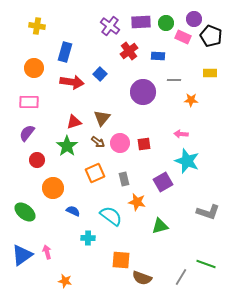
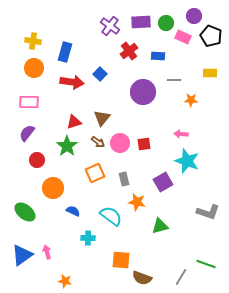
purple circle at (194, 19): moved 3 px up
yellow cross at (37, 26): moved 4 px left, 15 px down
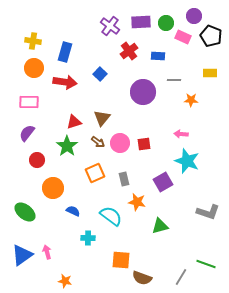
red arrow at (72, 82): moved 7 px left
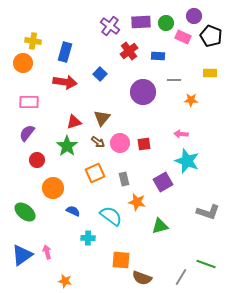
orange circle at (34, 68): moved 11 px left, 5 px up
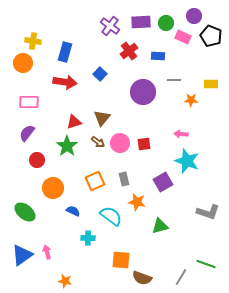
yellow rectangle at (210, 73): moved 1 px right, 11 px down
orange square at (95, 173): moved 8 px down
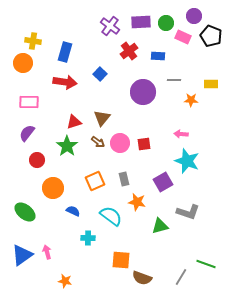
gray L-shape at (208, 212): moved 20 px left
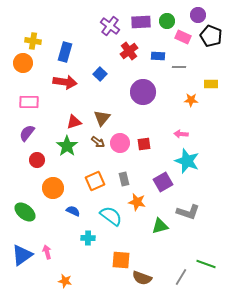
purple circle at (194, 16): moved 4 px right, 1 px up
green circle at (166, 23): moved 1 px right, 2 px up
gray line at (174, 80): moved 5 px right, 13 px up
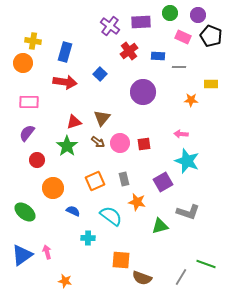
green circle at (167, 21): moved 3 px right, 8 px up
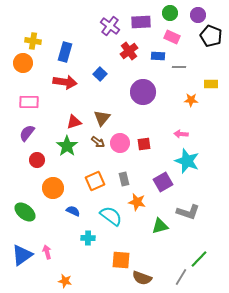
pink rectangle at (183, 37): moved 11 px left
green line at (206, 264): moved 7 px left, 5 px up; rotated 66 degrees counterclockwise
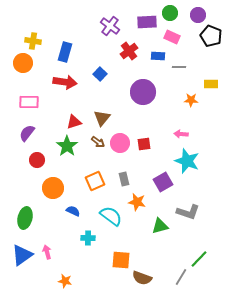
purple rectangle at (141, 22): moved 6 px right
green ellipse at (25, 212): moved 6 px down; rotated 65 degrees clockwise
